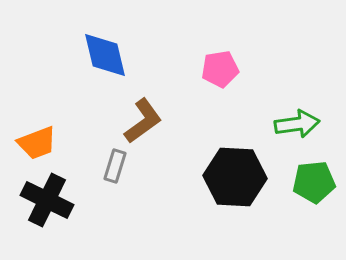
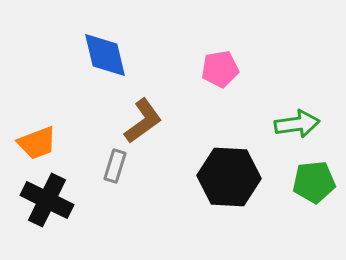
black hexagon: moved 6 px left
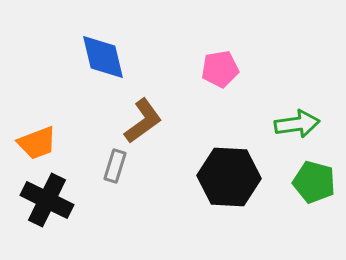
blue diamond: moved 2 px left, 2 px down
green pentagon: rotated 21 degrees clockwise
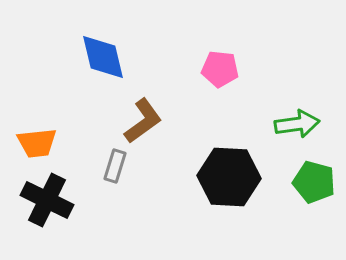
pink pentagon: rotated 15 degrees clockwise
orange trapezoid: rotated 15 degrees clockwise
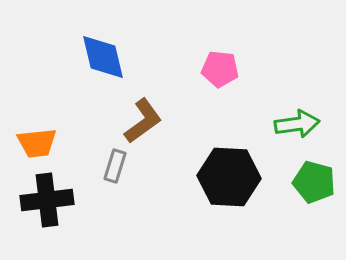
black cross: rotated 33 degrees counterclockwise
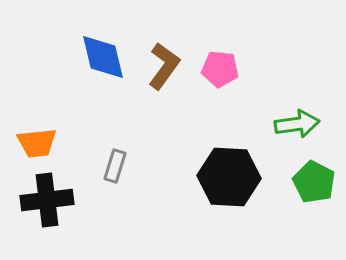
brown L-shape: moved 21 px right, 55 px up; rotated 18 degrees counterclockwise
green pentagon: rotated 12 degrees clockwise
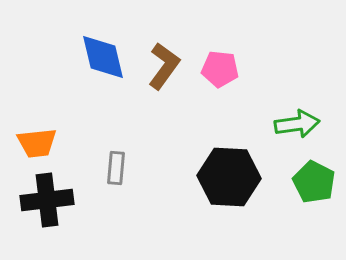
gray rectangle: moved 1 px right, 2 px down; rotated 12 degrees counterclockwise
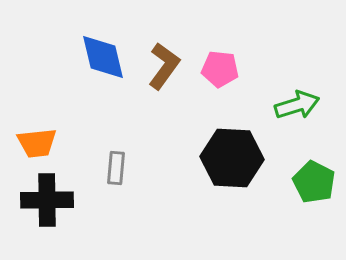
green arrow: moved 19 px up; rotated 9 degrees counterclockwise
black hexagon: moved 3 px right, 19 px up
black cross: rotated 6 degrees clockwise
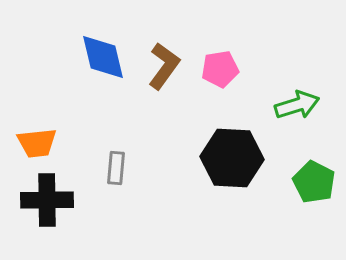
pink pentagon: rotated 15 degrees counterclockwise
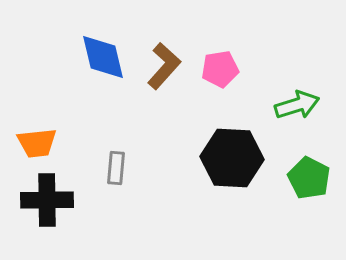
brown L-shape: rotated 6 degrees clockwise
green pentagon: moved 5 px left, 4 px up
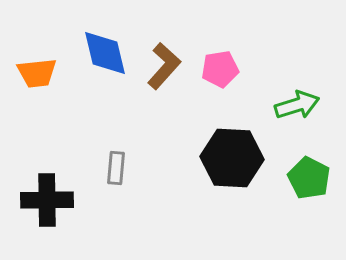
blue diamond: moved 2 px right, 4 px up
orange trapezoid: moved 70 px up
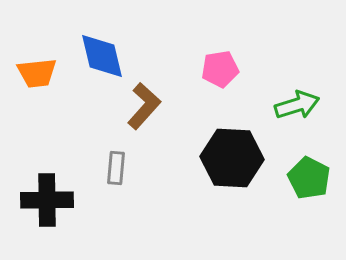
blue diamond: moved 3 px left, 3 px down
brown L-shape: moved 20 px left, 40 px down
